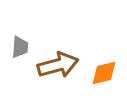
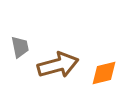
gray trapezoid: rotated 15 degrees counterclockwise
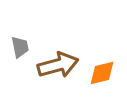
orange diamond: moved 2 px left
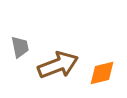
brown arrow: rotated 6 degrees counterclockwise
